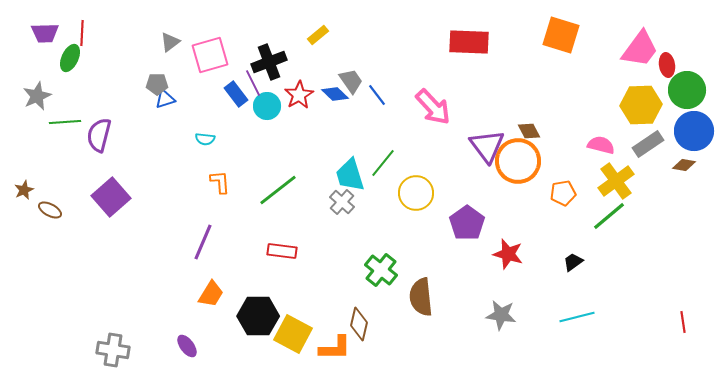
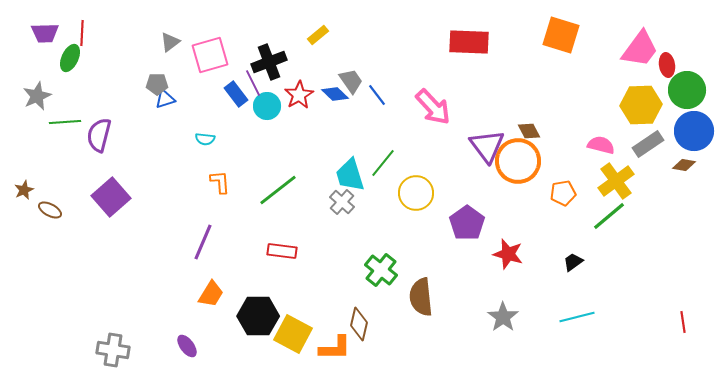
gray star at (501, 315): moved 2 px right, 2 px down; rotated 28 degrees clockwise
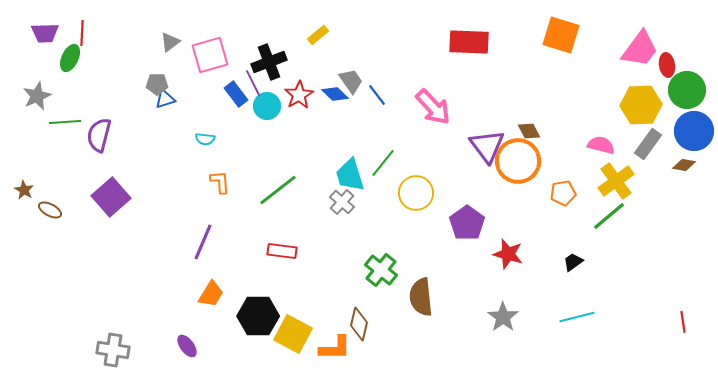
gray rectangle at (648, 144): rotated 20 degrees counterclockwise
brown star at (24, 190): rotated 18 degrees counterclockwise
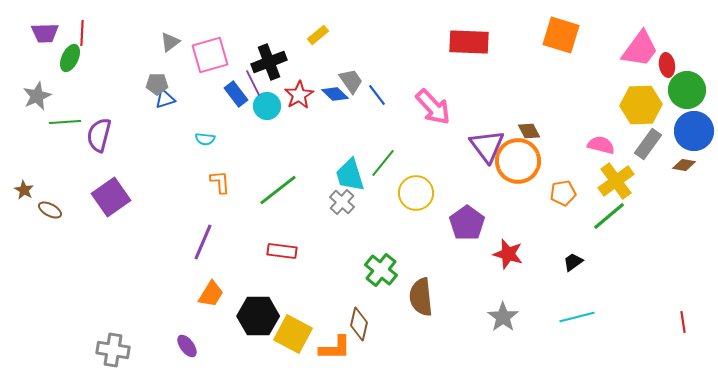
purple square at (111, 197): rotated 6 degrees clockwise
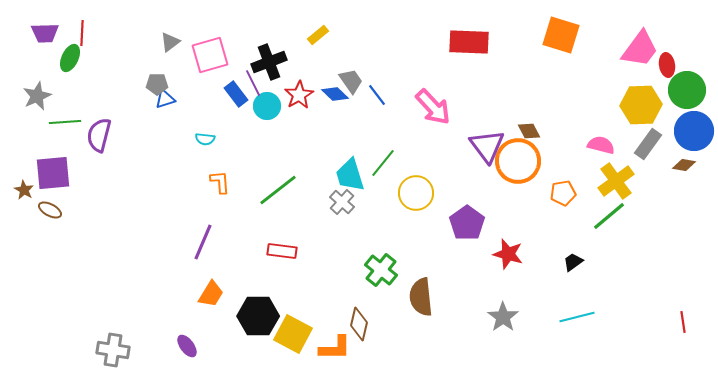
purple square at (111, 197): moved 58 px left, 24 px up; rotated 30 degrees clockwise
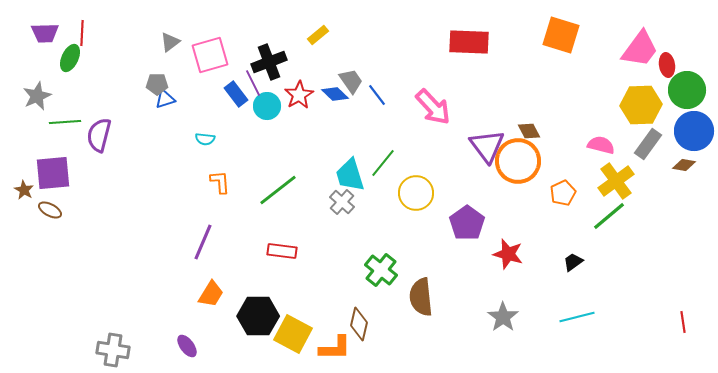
orange pentagon at (563, 193): rotated 15 degrees counterclockwise
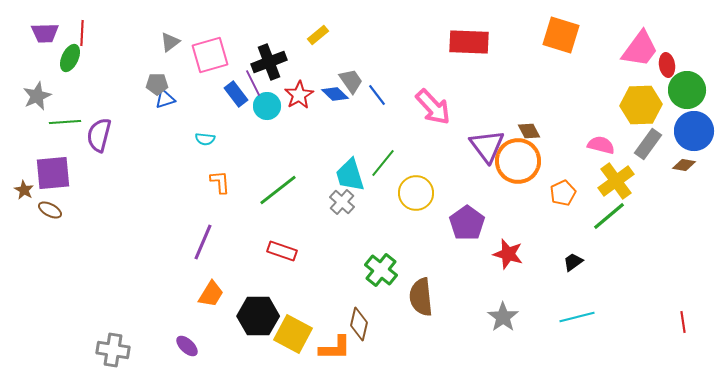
red rectangle at (282, 251): rotated 12 degrees clockwise
purple ellipse at (187, 346): rotated 10 degrees counterclockwise
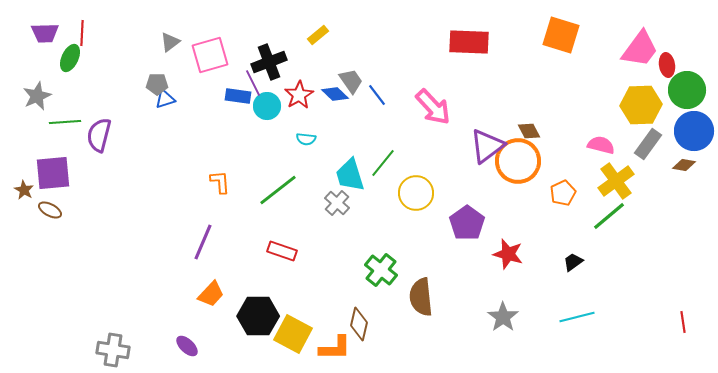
blue rectangle at (236, 94): moved 2 px right, 2 px down; rotated 45 degrees counterclockwise
cyan semicircle at (205, 139): moved 101 px right
purple triangle at (487, 146): rotated 30 degrees clockwise
gray cross at (342, 202): moved 5 px left, 1 px down
orange trapezoid at (211, 294): rotated 12 degrees clockwise
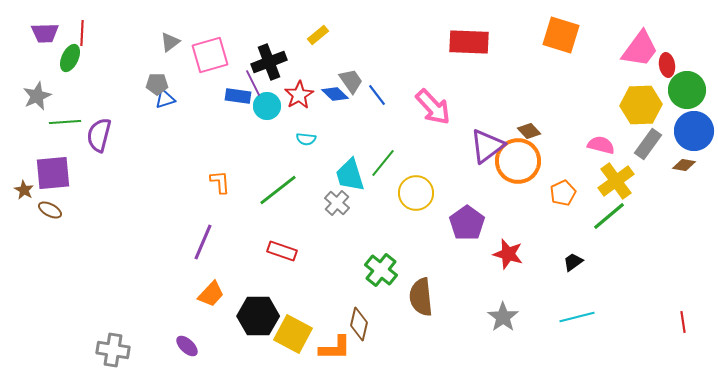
brown diamond at (529, 131): rotated 15 degrees counterclockwise
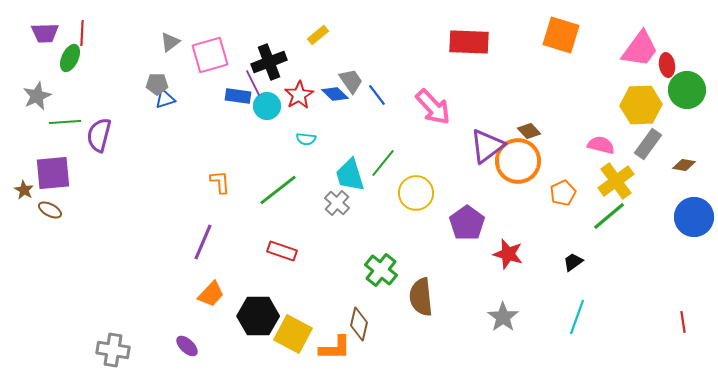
blue circle at (694, 131): moved 86 px down
cyan line at (577, 317): rotated 56 degrees counterclockwise
